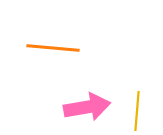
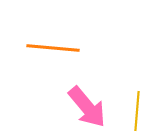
pink arrow: rotated 60 degrees clockwise
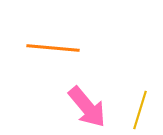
yellow line: moved 3 px right, 1 px up; rotated 12 degrees clockwise
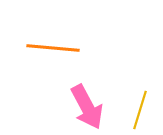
pink arrow: rotated 12 degrees clockwise
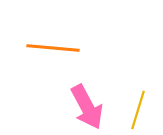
yellow line: moved 2 px left
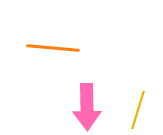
pink arrow: rotated 27 degrees clockwise
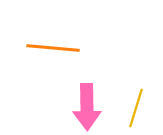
yellow line: moved 2 px left, 2 px up
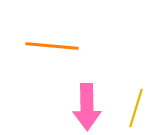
orange line: moved 1 px left, 2 px up
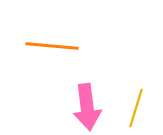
pink arrow: rotated 6 degrees counterclockwise
